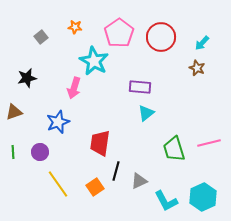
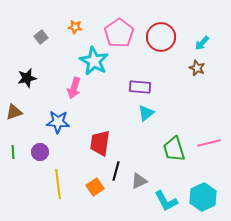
blue star: rotated 25 degrees clockwise
yellow line: rotated 28 degrees clockwise
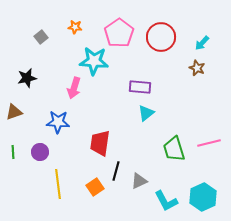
cyan star: rotated 24 degrees counterclockwise
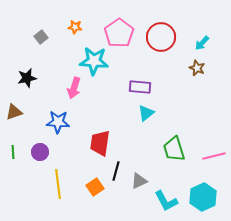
pink line: moved 5 px right, 13 px down
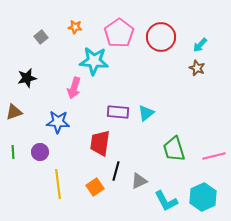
cyan arrow: moved 2 px left, 2 px down
purple rectangle: moved 22 px left, 25 px down
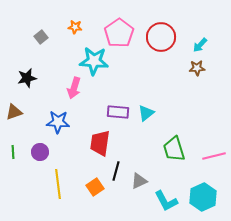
brown star: rotated 28 degrees counterclockwise
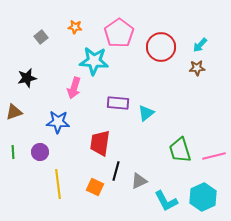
red circle: moved 10 px down
purple rectangle: moved 9 px up
green trapezoid: moved 6 px right, 1 px down
orange square: rotated 30 degrees counterclockwise
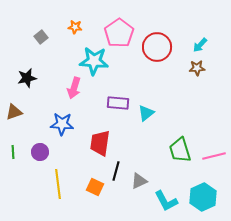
red circle: moved 4 px left
blue star: moved 4 px right, 2 px down
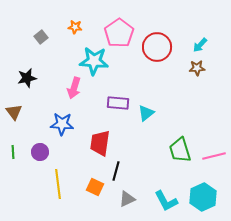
brown triangle: rotated 48 degrees counterclockwise
gray triangle: moved 12 px left, 18 px down
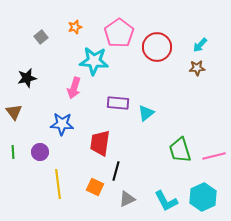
orange star: rotated 24 degrees counterclockwise
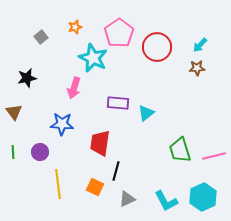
cyan star: moved 1 px left, 3 px up; rotated 20 degrees clockwise
